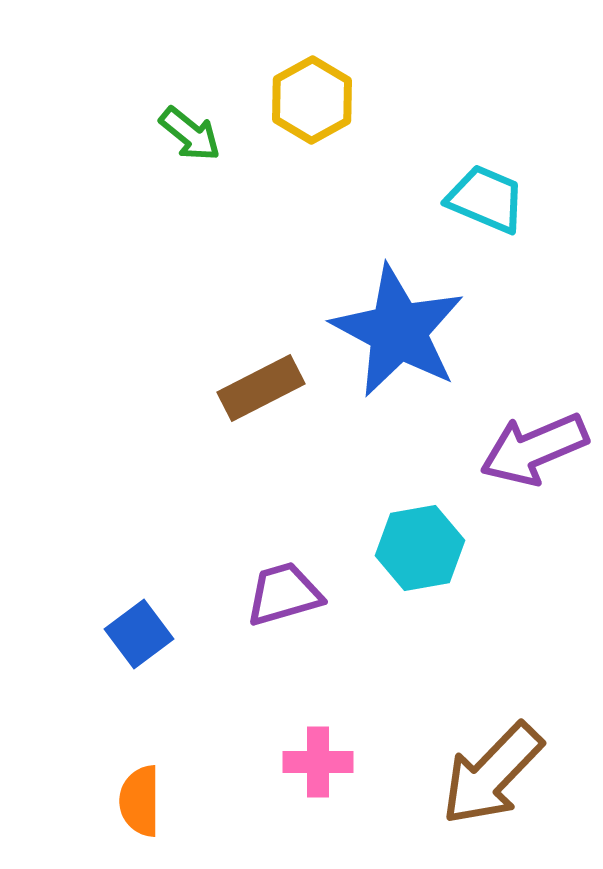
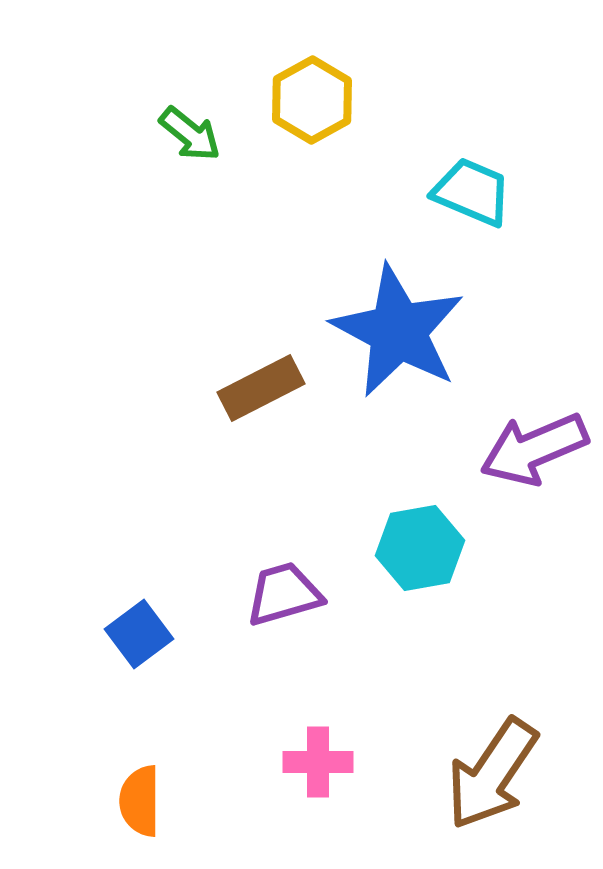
cyan trapezoid: moved 14 px left, 7 px up
brown arrow: rotated 10 degrees counterclockwise
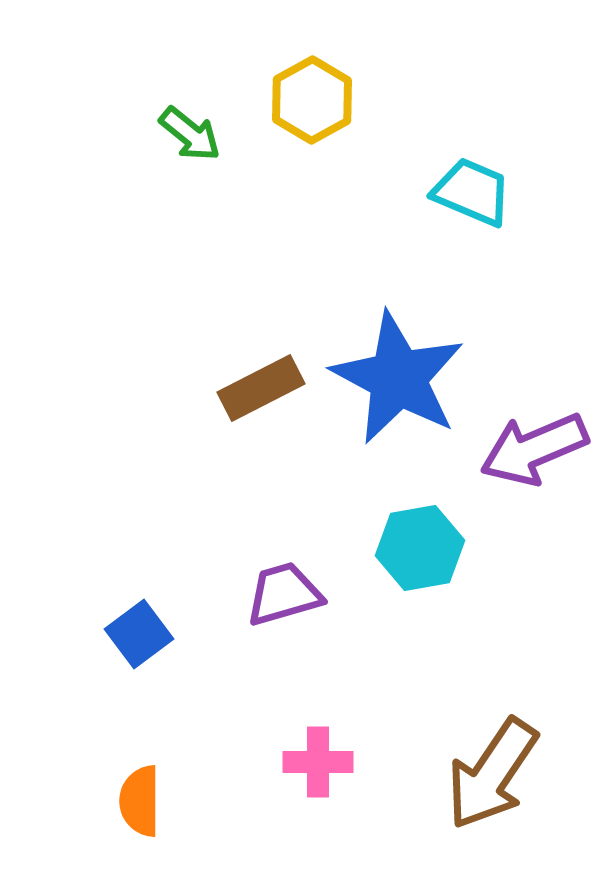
blue star: moved 47 px down
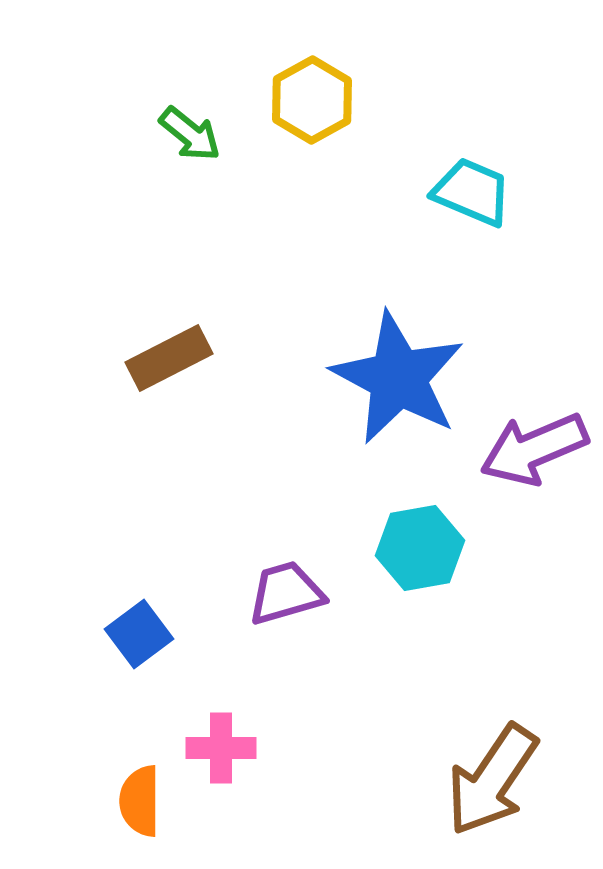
brown rectangle: moved 92 px left, 30 px up
purple trapezoid: moved 2 px right, 1 px up
pink cross: moved 97 px left, 14 px up
brown arrow: moved 6 px down
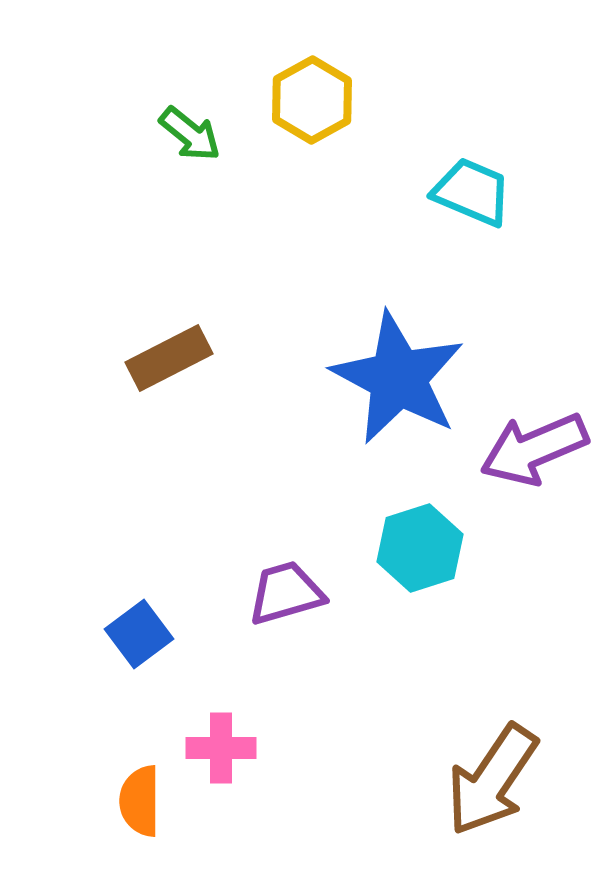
cyan hexagon: rotated 8 degrees counterclockwise
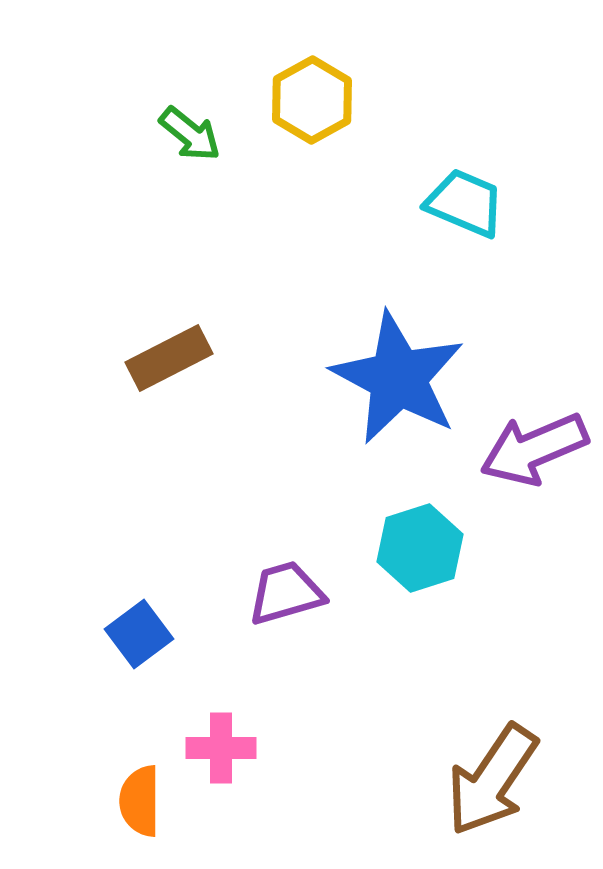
cyan trapezoid: moved 7 px left, 11 px down
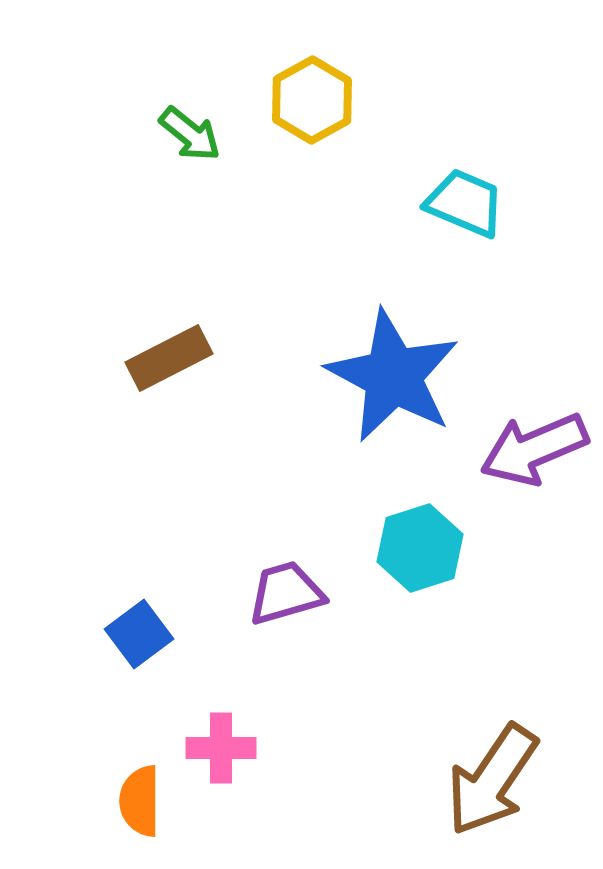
blue star: moved 5 px left, 2 px up
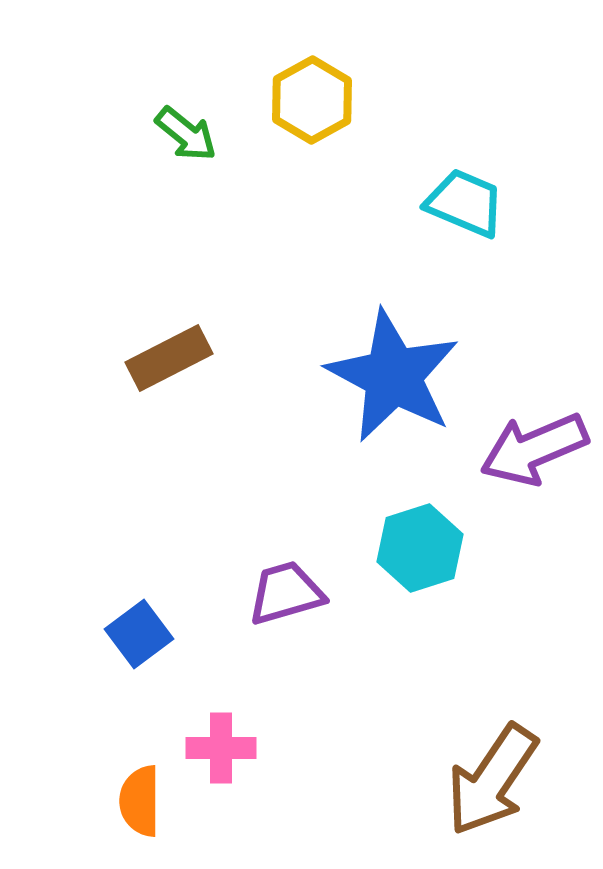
green arrow: moved 4 px left
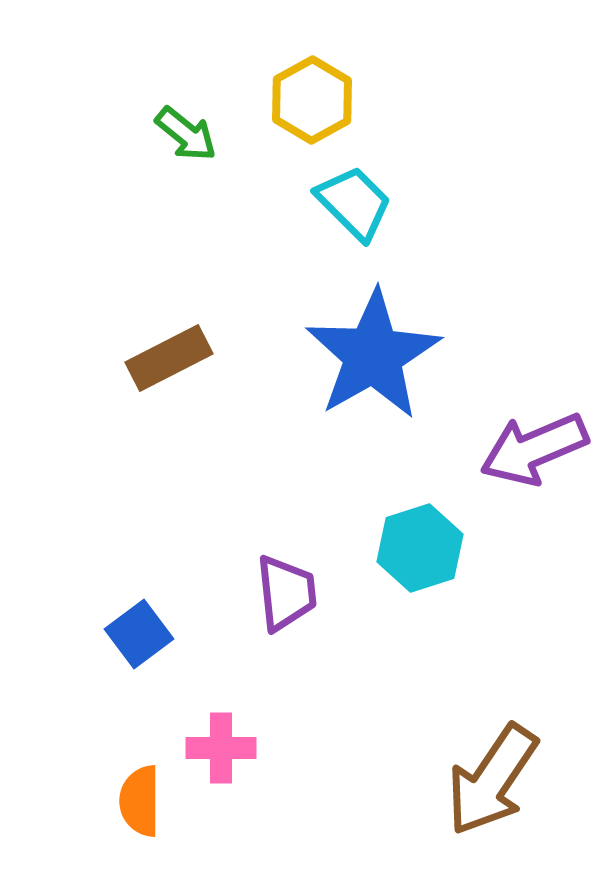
cyan trapezoid: moved 111 px left; rotated 22 degrees clockwise
blue star: moved 20 px left, 21 px up; rotated 14 degrees clockwise
purple trapezoid: rotated 100 degrees clockwise
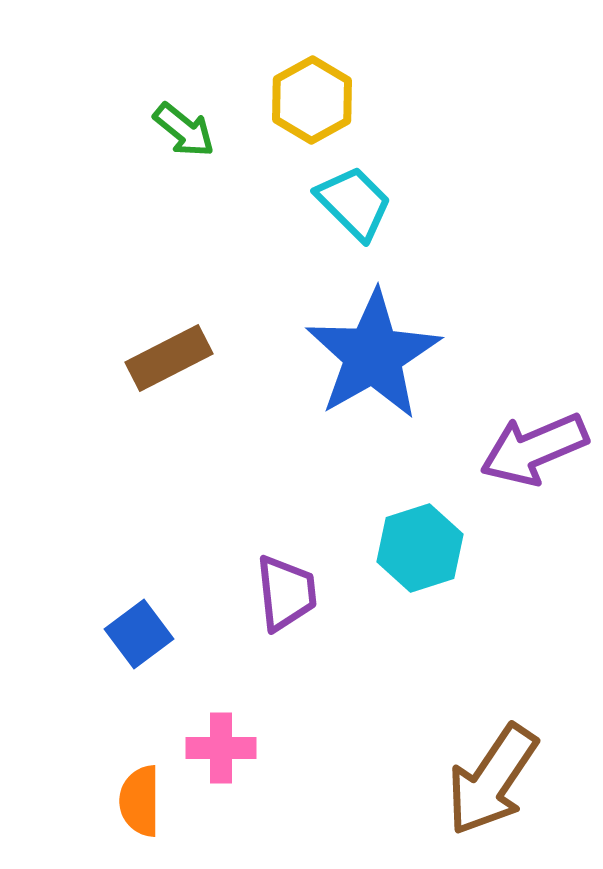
green arrow: moved 2 px left, 4 px up
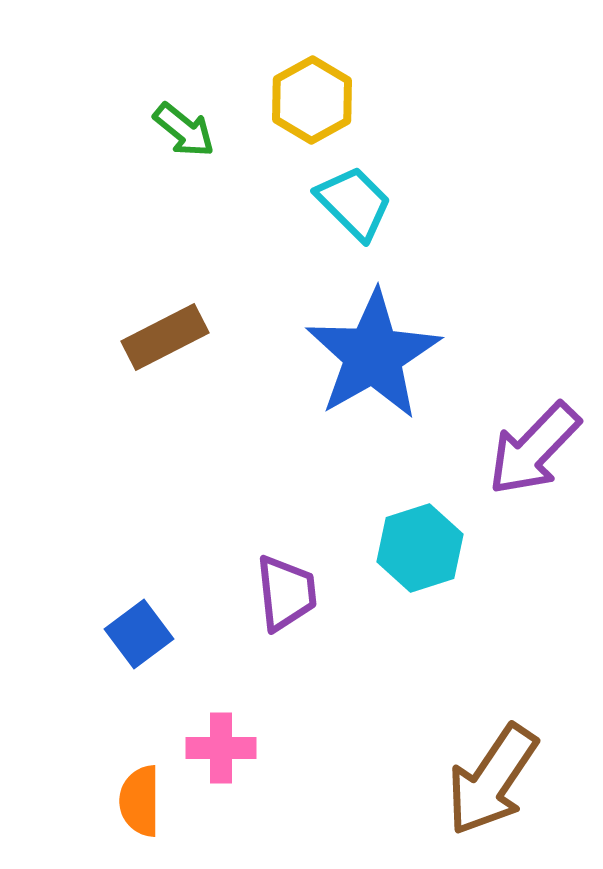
brown rectangle: moved 4 px left, 21 px up
purple arrow: rotated 23 degrees counterclockwise
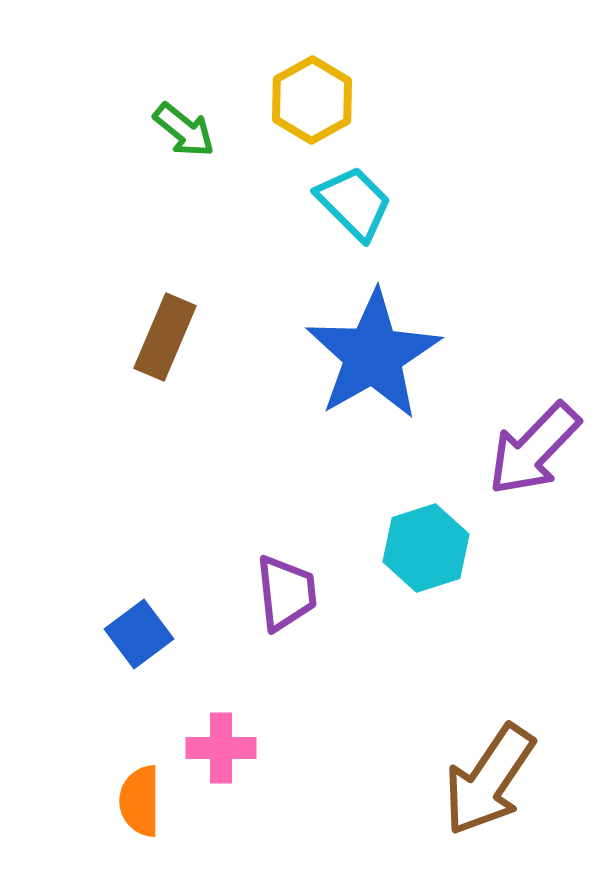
brown rectangle: rotated 40 degrees counterclockwise
cyan hexagon: moved 6 px right
brown arrow: moved 3 px left
